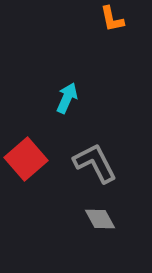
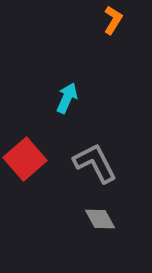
orange L-shape: moved 1 px right, 1 px down; rotated 136 degrees counterclockwise
red square: moved 1 px left
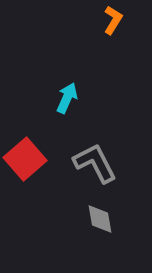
gray diamond: rotated 20 degrees clockwise
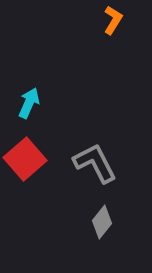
cyan arrow: moved 38 px left, 5 px down
gray diamond: moved 2 px right, 3 px down; rotated 48 degrees clockwise
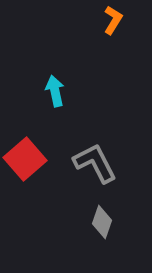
cyan arrow: moved 26 px right, 12 px up; rotated 36 degrees counterclockwise
gray diamond: rotated 20 degrees counterclockwise
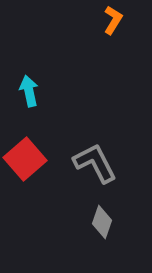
cyan arrow: moved 26 px left
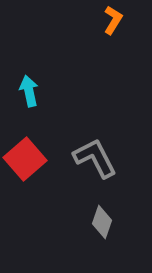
gray L-shape: moved 5 px up
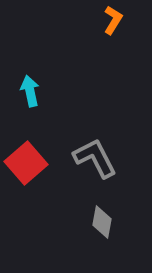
cyan arrow: moved 1 px right
red square: moved 1 px right, 4 px down
gray diamond: rotated 8 degrees counterclockwise
